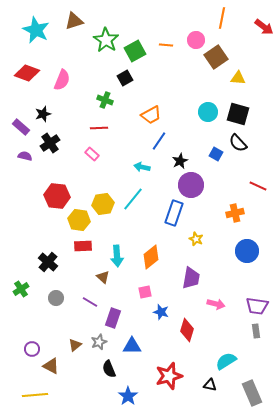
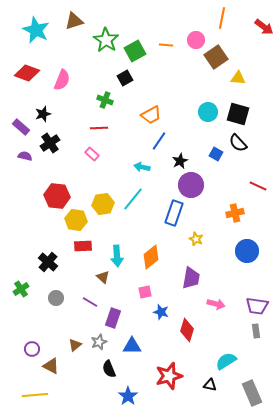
yellow hexagon at (79, 220): moved 3 px left
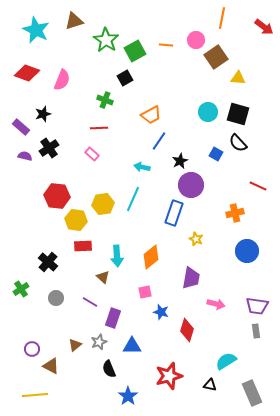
black cross at (50, 143): moved 1 px left, 5 px down
cyan line at (133, 199): rotated 15 degrees counterclockwise
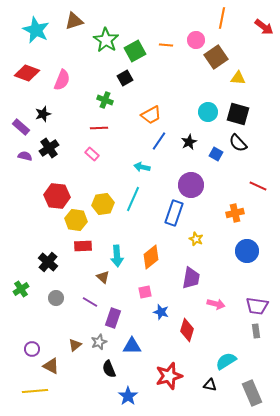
black star at (180, 161): moved 9 px right, 19 px up
yellow line at (35, 395): moved 4 px up
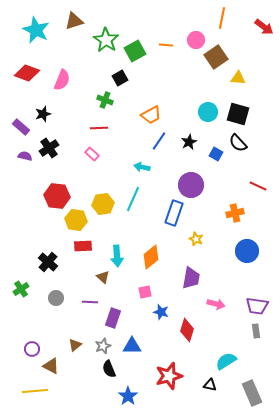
black square at (125, 78): moved 5 px left
purple line at (90, 302): rotated 28 degrees counterclockwise
gray star at (99, 342): moved 4 px right, 4 px down
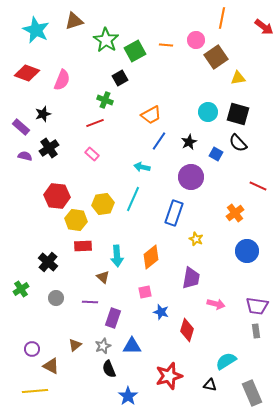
yellow triangle at (238, 78): rotated 14 degrees counterclockwise
red line at (99, 128): moved 4 px left, 5 px up; rotated 18 degrees counterclockwise
purple circle at (191, 185): moved 8 px up
orange cross at (235, 213): rotated 24 degrees counterclockwise
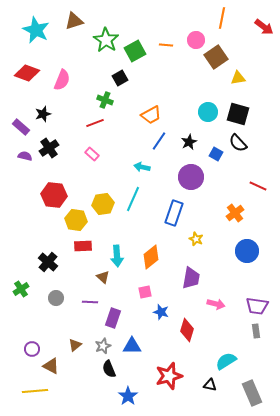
red hexagon at (57, 196): moved 3 px left, 1 px up
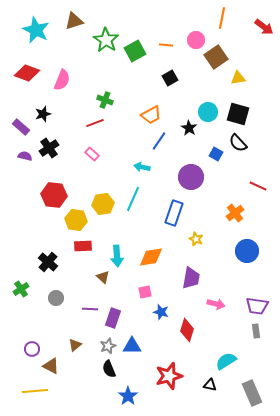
black square at (120, 78): moved 50 px right
black star at (189, 142): moved 14 px up; rotated 14 degrees counterclockwise
orange diamond at (151, 257): rotated 30 degrees clockwise
purple line at (90, 302): moved 7 px down
gray star at (103, 346): moved 5 px right
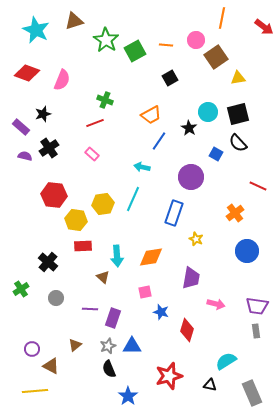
black square at (238, 114): rotated 30 degrees counterclockwise
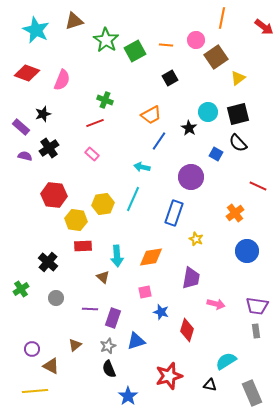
yellow triangle at (238, 78): rotated 28 degrees counterclockwise
blue triangle at (132, 346): moved 4 px right, 5 px up; rotated 18 degrees counterclockwise
